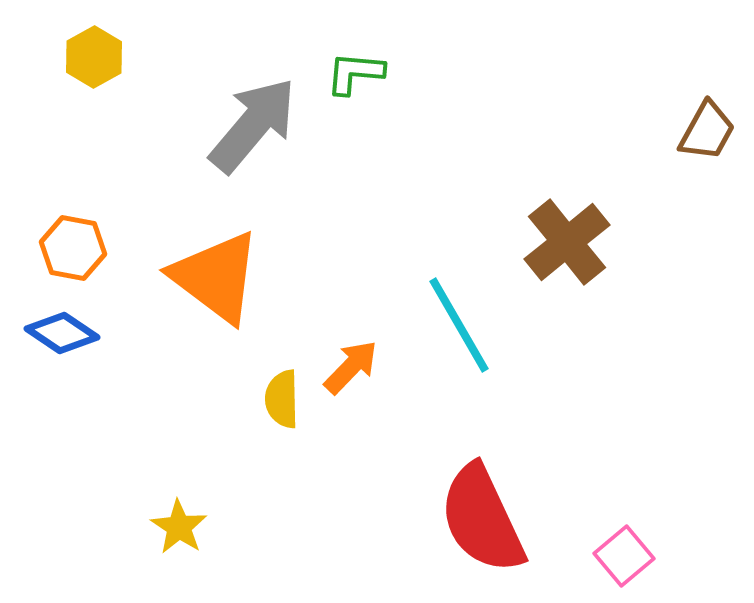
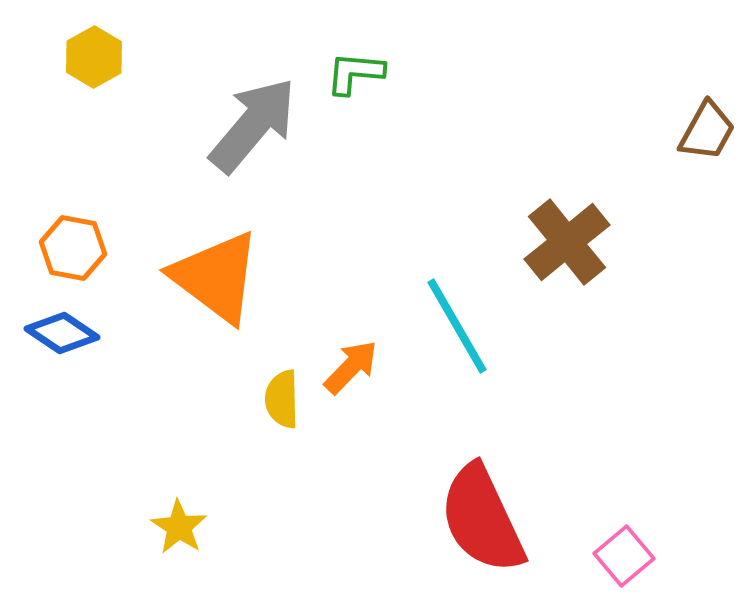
cyan line: moved 2 px left, 1 px down
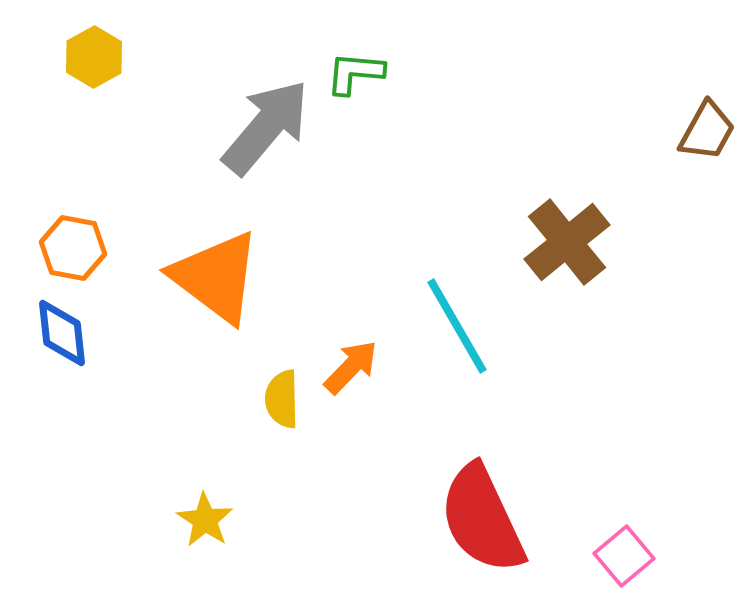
gray arrow: moved 13 px right, 2 px down
blue diamond: rotated 50 degrees clockwise
yellow star: moved 26 px right, 7 px up
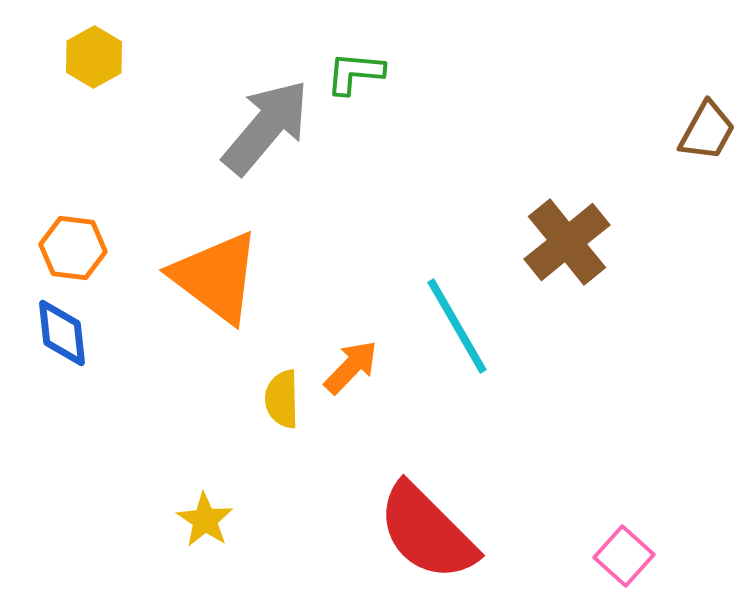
orange hexagon: rotated 4 degrees counterclockwise
red semicircle: moved 55 px left, 13 px down; rotated 20 degrees counterclockwise
pink square: rotated 8 degrees counterclockwise
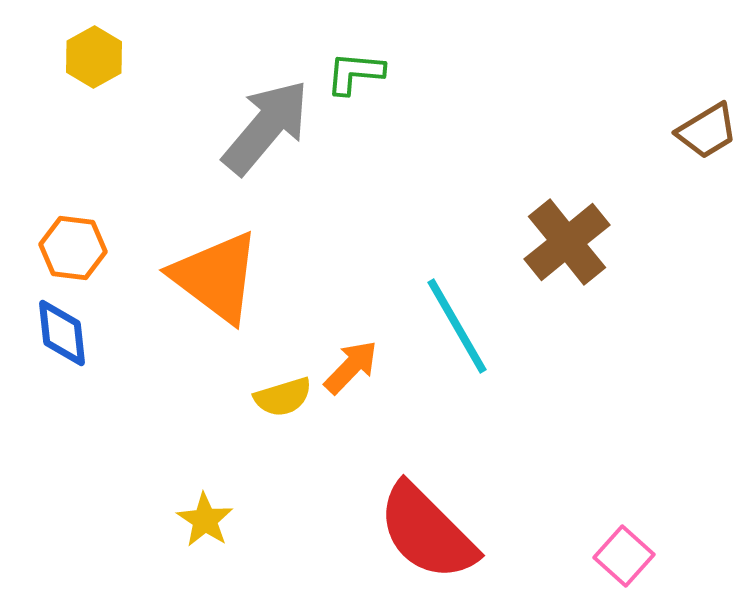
brown trapezoid: rotated 30 degrees clockwise
yellow semicircle: moved 1 px right, 2 px up; rotated 106 degrees counterclockwise
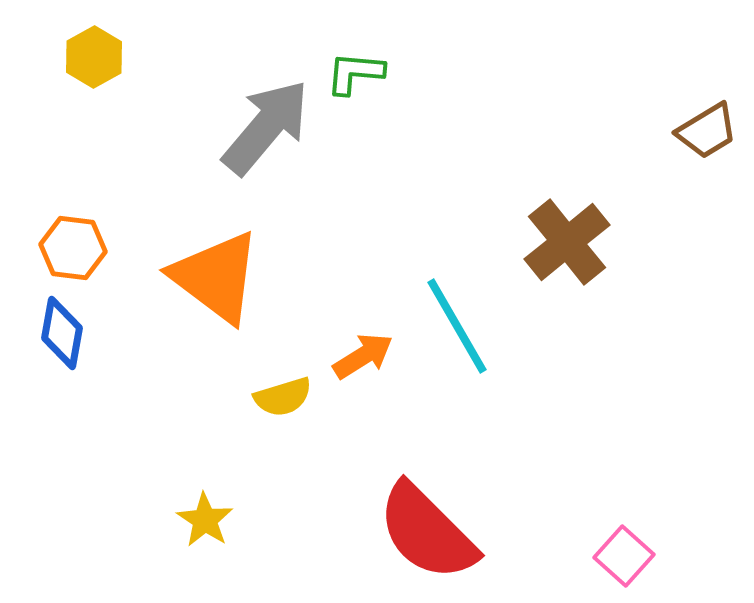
blue diamond: rotated 16 degrees clockwise
orange arrow: moved 12 px right, 11 px up; rotated 14 degrees clockwise
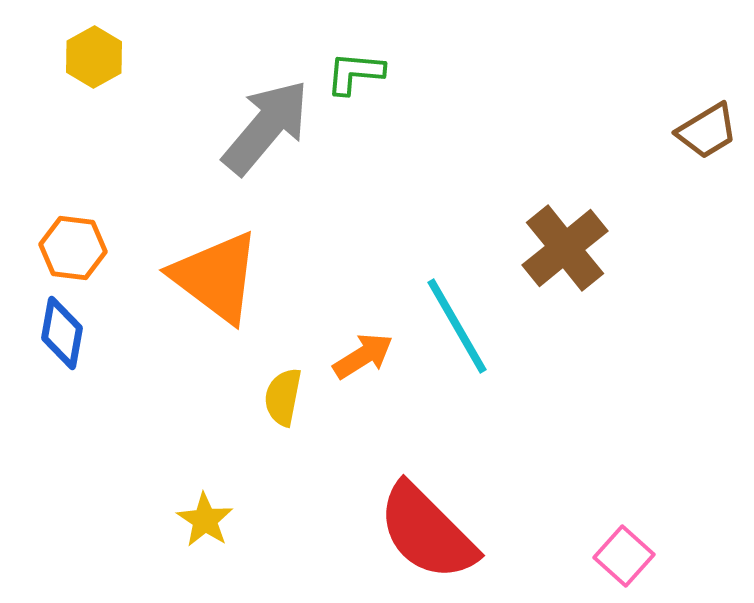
brown cross: moved 2 px left, 6 px down
yellow semicircle: rotated 118 degrees clockwise
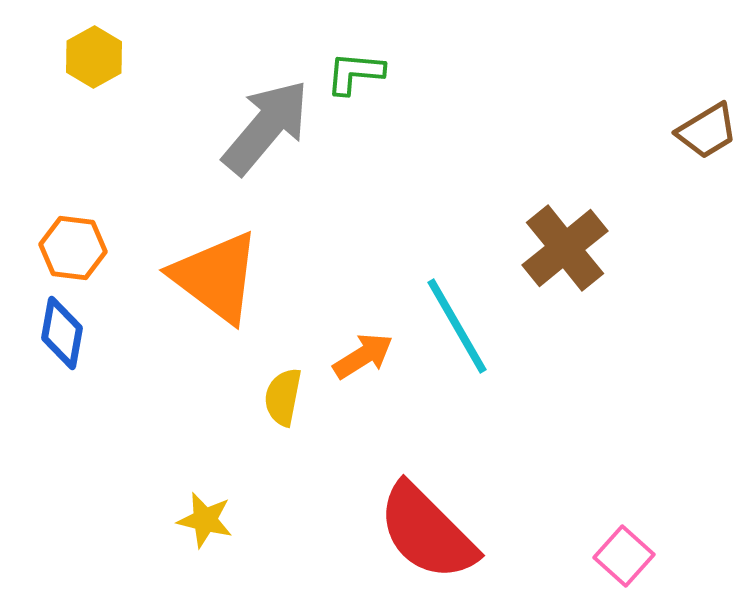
yellow star: rotated 20 degrees counterclockwise
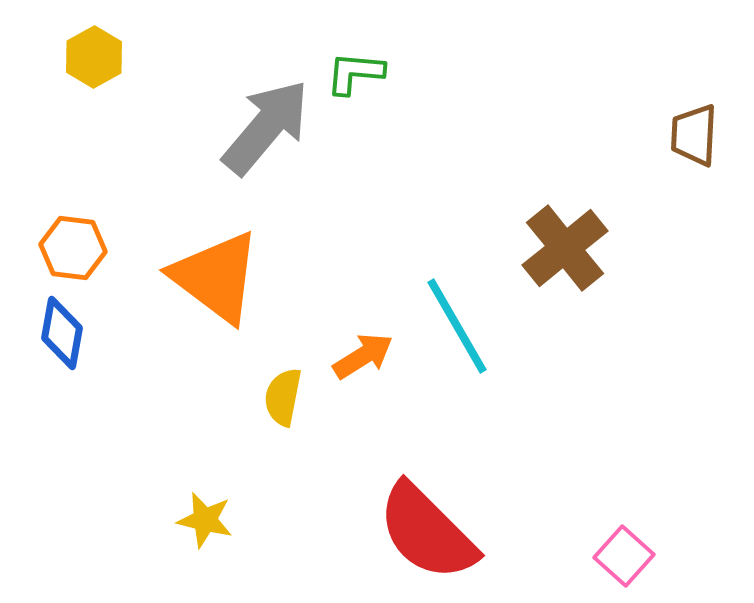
brown trapezoid: moved 13 px left, 4 px down; rotated 124 degrees clockwise
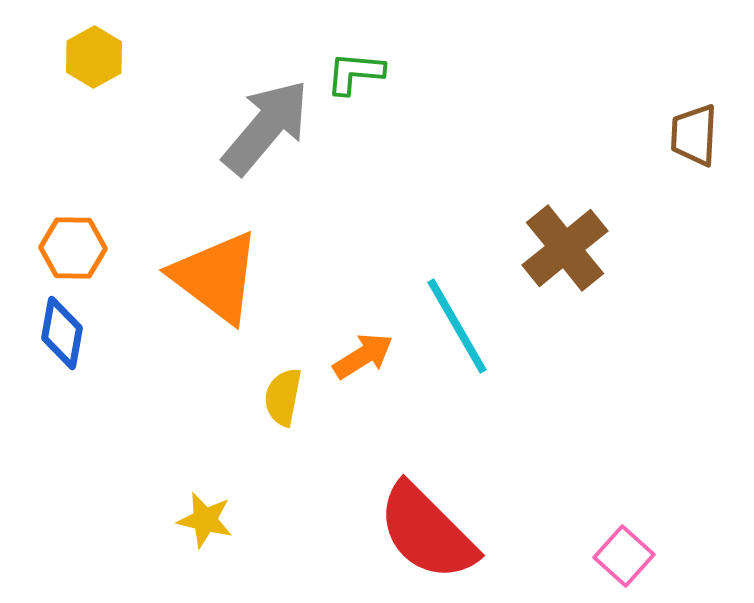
orange hexagon: rotated 6 degrees counterclockwise
